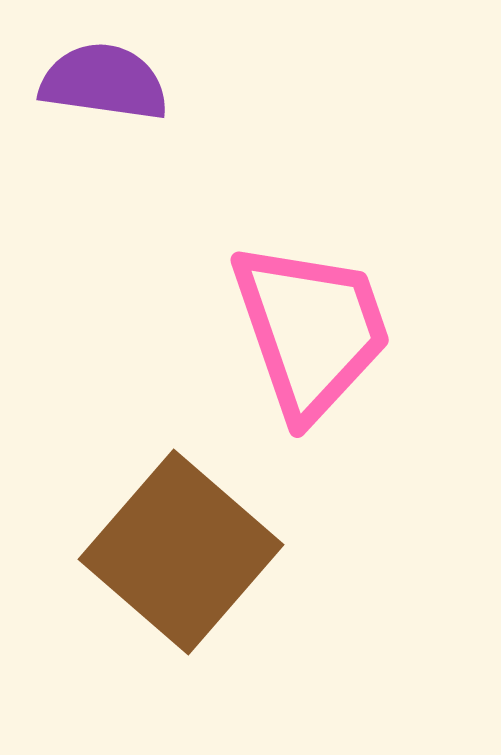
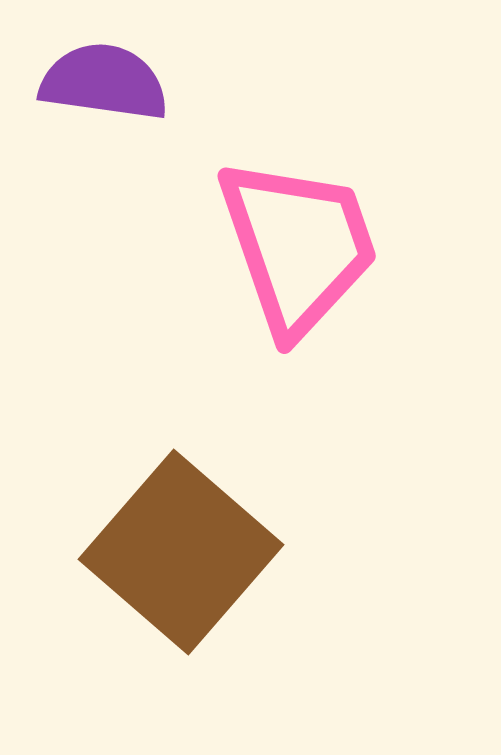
pink trapezoid: moved 13 px left, 84 px up
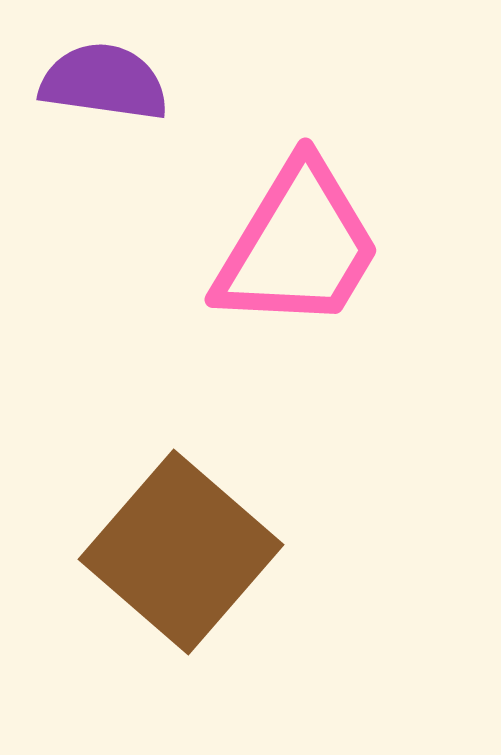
pink trapezoid: rotated 50 degrees clockwise
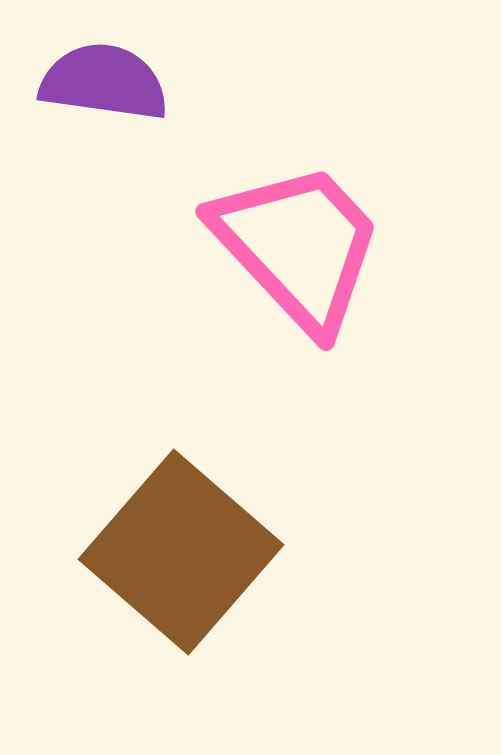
pink trapezoid: rotated 74 degrees counterclockwise
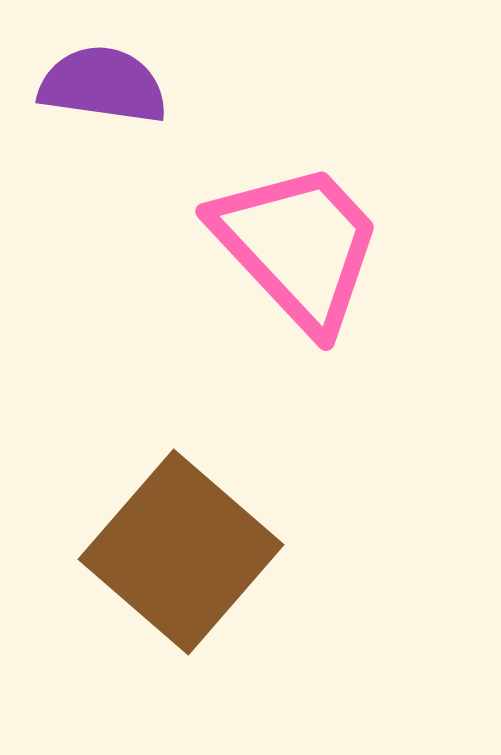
purple semicircle: moved 1 px left, 3 px down
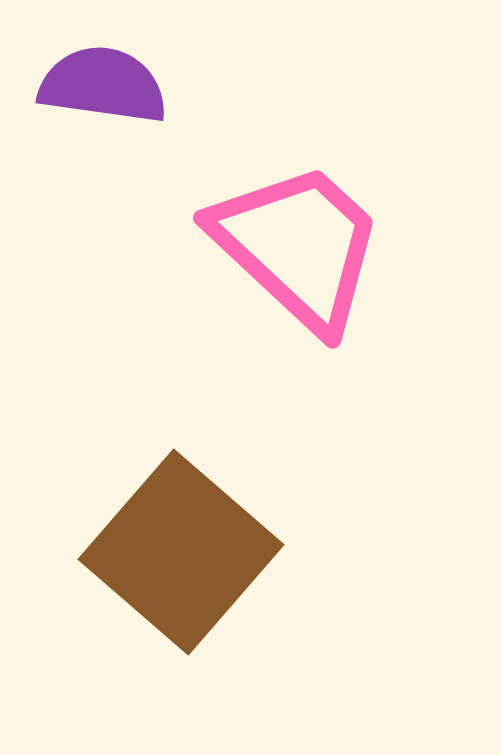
pink trapezoid: rotated 4 degrees counterclockwise
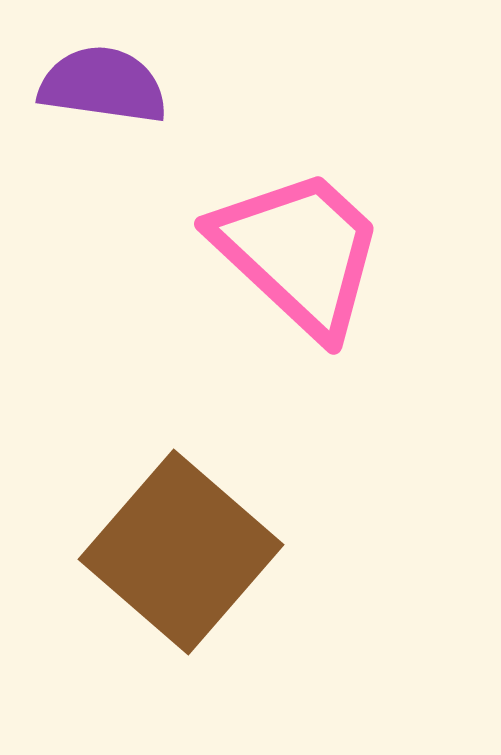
pink trapezoid: moved 1 px right, 6 px down
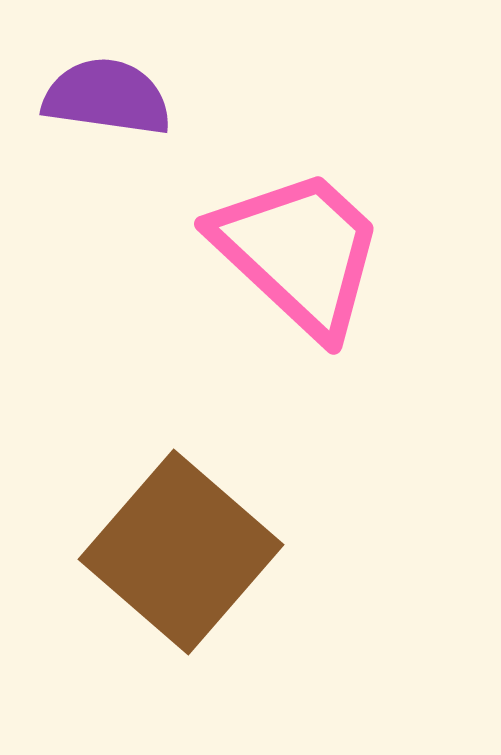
purple semicircle: moved 4 px right, 12 px down
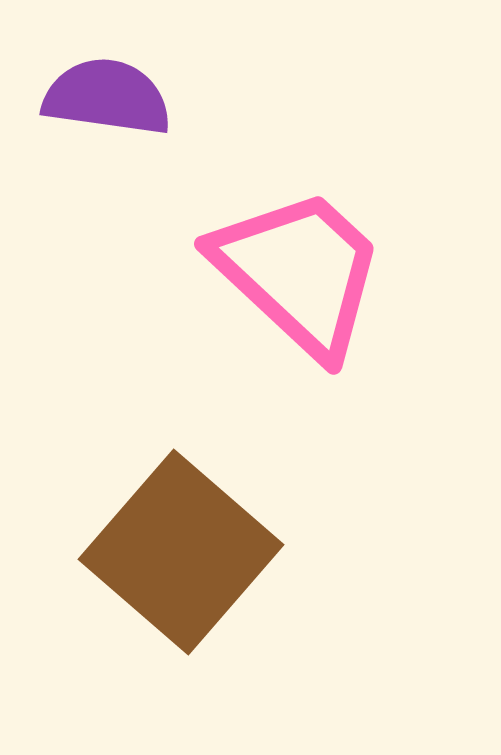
pink trapezoid: moved 20 px down
